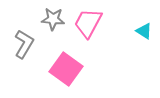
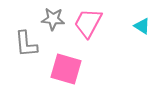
cyan triangle: moved 2 px left, 5 px up
gray L-shape: moved 2 px right; rotated 144 degrees clockwise
pink square: rotated 20 degrees counterclockwise
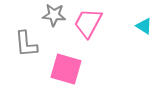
gray star: moved 1 px right, 4 px up
cyan triangle: moved 2 px right
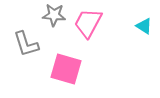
gray L-shape: rotated 12 degrees counterclockwise
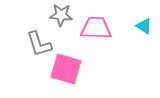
gray star: moved 7 px right
pink trapezoid: moved 8 px right, 5 px down; rotated 64 degrees clockwise
gray L-shape: moved 13 px right
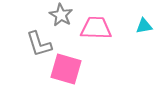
gray star: rotated 25 degrees clockwise
cyan triangle: rotated 42 degrees counterclockwise
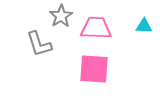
gray star: moved 1 px down; rotated 10 degrees clockwise
cyan triangle: rotated 12 degrees clockwise
pink square: moved 28 px right; rotated 12 degrees counterclockwise
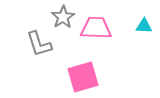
gray star: moved 2 px right, 1 px down
pink square: moved 11 px left, 8 px down; rotated 20 degrees counterclockwise
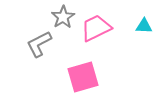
pink trapezoid: rotated 28 degrees counterclockwise
gray L-shape: rotated 80 degrees clockwise
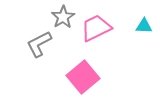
pink square: rotated 24 degrees counterclockwise
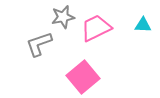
gray star: rotated 20 degrees clockwise
cyan triangle: moved 1 px left, 1 px up
gray L-shape: rotated 8 degrees clockwise
